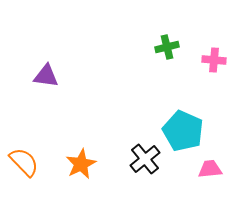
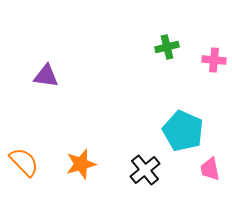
black cross: moved 11 px down
orange star: rotated 12 degrees clockwise
pink trapezoid: rotated 95 degrees counterclockwise
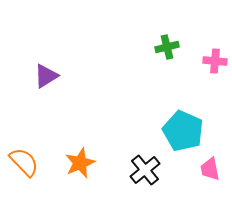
pink cross: moved 1 px right, 1 px down
purple triangle: rotated 40 degrees counterclockwise
orange star: moved 1 px left, 1 px up; rotated 8 degrees counterclockwise
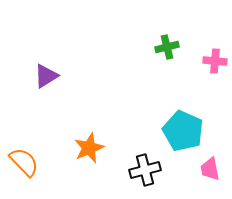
orange star: moved 9 px right, 15 px up
black cross: rotated 24 degrees clockwise
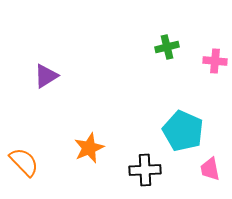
black cross: rotated 12 degrees clockwise
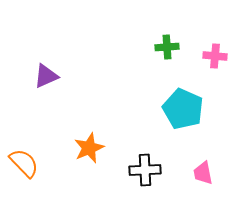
green cross: rotated 10 degrees clockwise
pink cross: moved 5 px up
purple triangle: rotated 8 degrees clockwise
cyan pentagon: moved 22 px up
orange semicircle: moved 1 px down
pink trapezoid: moved 7 px left, 4 px down
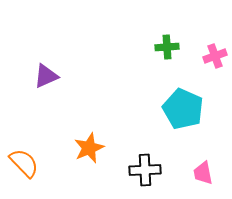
pink cross: rotated 25 degrees counterclockwise
